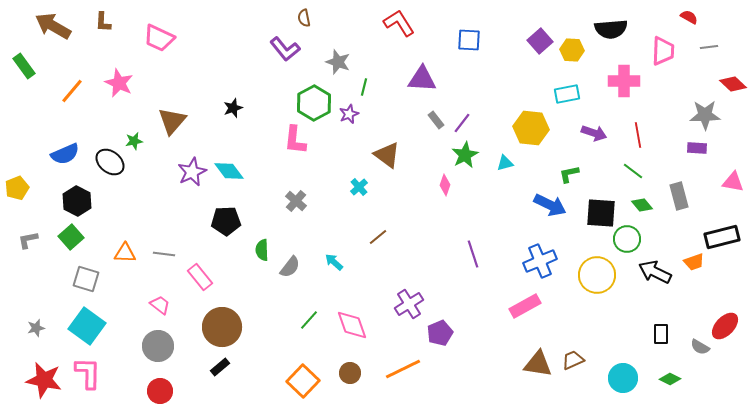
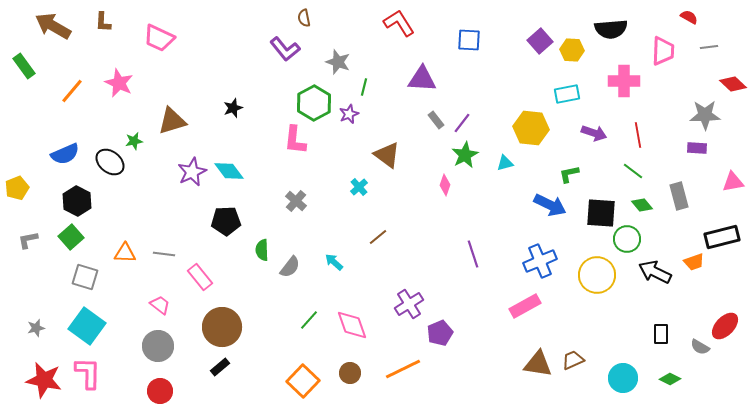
brown triangle at (172, 121): rotated 32 degrees clockwise
pink triangle at (733, 182): rotated 20 degrees counterclockwise
gray square at (86, 279): moved 1 px left, 2 px up
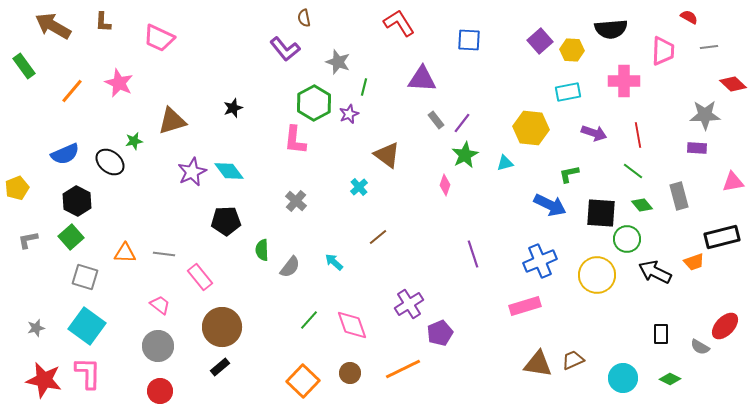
cyan rectangle at (567, 94): moved 1 px right, 2 px up
pink rectangle at (525, 306): rotated 12 degrees clockwise
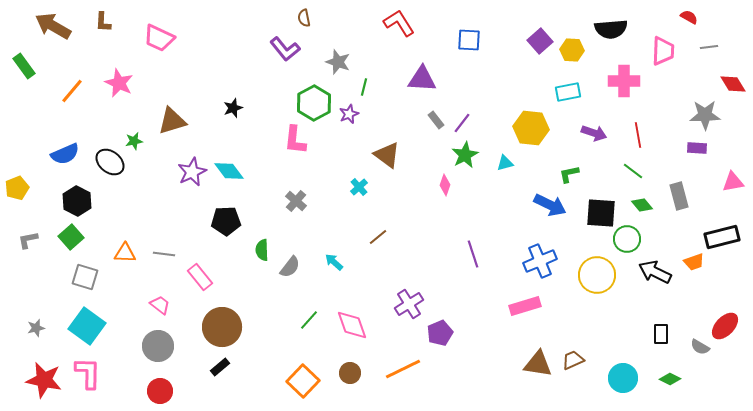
red diamond at (733, 84): rotated 16 degrees clockwise
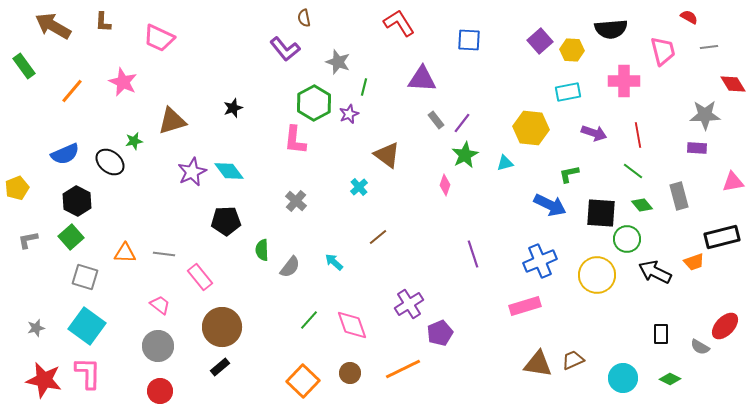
pink trapezoid at (663, 51): rotated 16 degrees counterclockwise
pink star at (119, 83): moved 4 px right, 1 px up
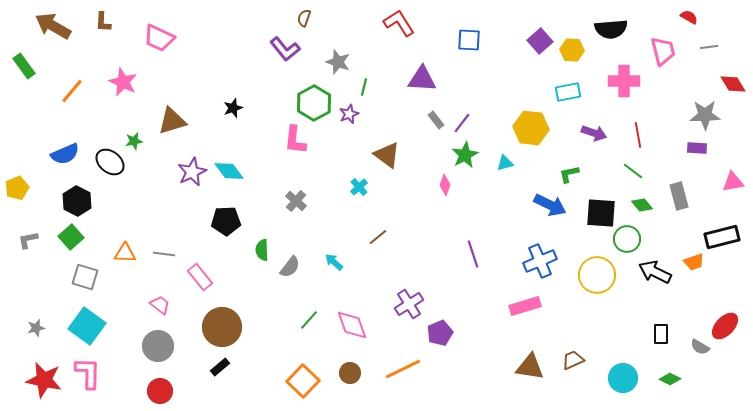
brown semicircle at (304, 18): rotated 30 degrees clockwise
brown triangle at (538, 364): moved 8 px left, 3 px down
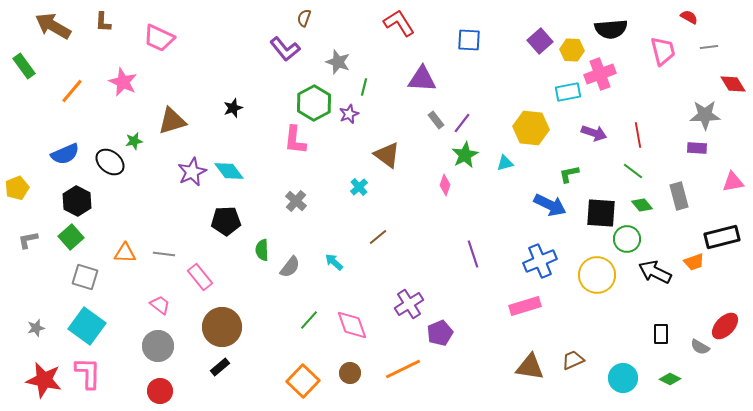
pink cross at (624, 81): moved 24 px left, 7 px up; rotated 20 degrees counterclockwise
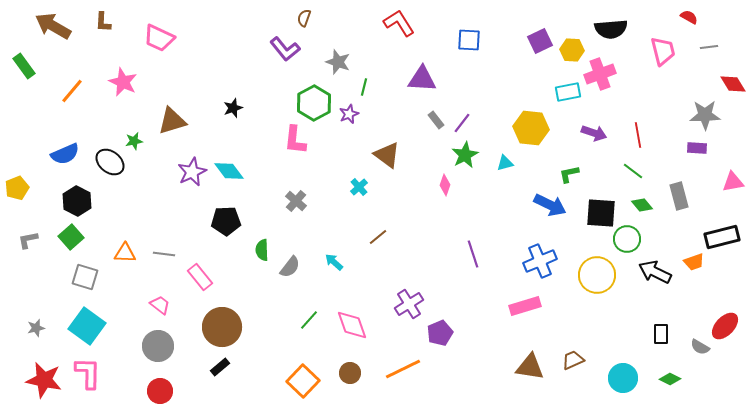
purple square at (540, 41): rotated 15 degrees clockwise
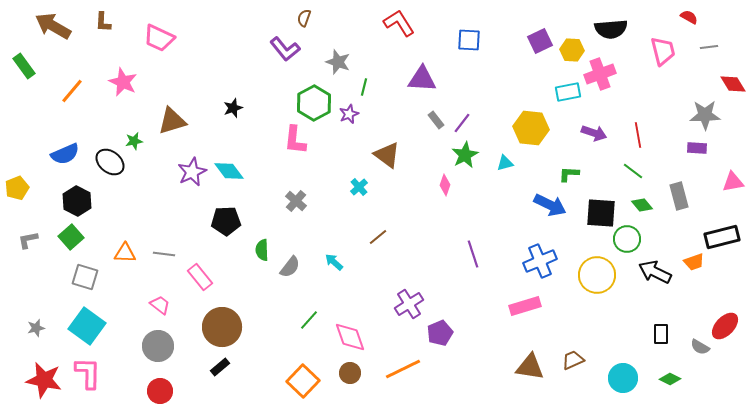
green L-shape at (569, 174): rotated 15 degrees clockwise
pink diamond at (352, 325): moved 2 px left, 12 px down
